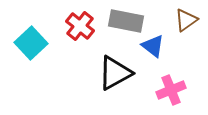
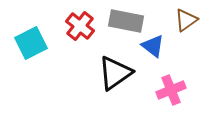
cyan square: rotated 16 degrees clockwise
black triangle: rotated 6 degrees counterclockwise
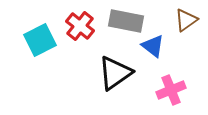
cyan square: moved 9 px right, 3 px up
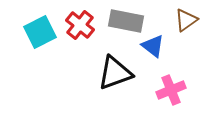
red cross: moved 1 px up
cyan square: moved 8 px up
black triangle: rotated 15 degrees clockwise
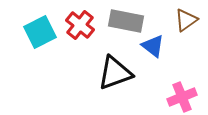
pink cross: moved 11 px right, 7 px down
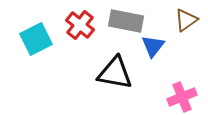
cyan square: moved 4 px left, 7 px down
blue triangle: rotated 30 degrees clockwise
black triangle: rotated 30 degrees clockwise
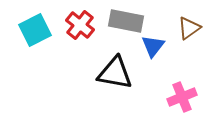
brown triangle: moved 3 px right, 8 px down
cyan square: moved 1 px left, 9 px up
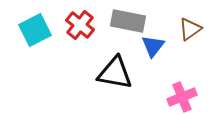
gray rectangle: moved 2 px right
brown triangle: moved 1 px right, 1 px down
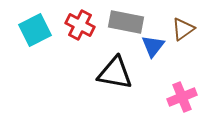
gray rectangle: moved 2 px left, 1 px down
red cross: rotated 12 degrees counterclockwise
brown triangle: moved 7 px left
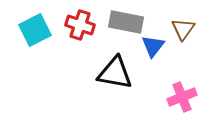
red cross: rotated 8 degrees counterclockwise
brown triangle: rotated 20 degrees counterclockwise
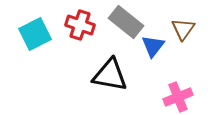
gray rectangle: rotated 28 degrees clockwise
cyan square: moved 4 px down
black triangle: moved 5 px left, 2 px down
pink cross: moved 4 px left
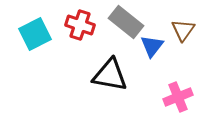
brown triangle: moved 1 px down
blue triangle: moved 1 px left
